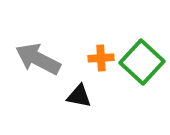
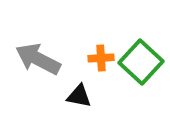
green square: moved 1 px left
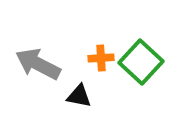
gray arrow: moved 5 px down
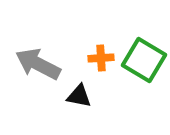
green square: moved 3 px right, 2 px up; rotated 12 degrees counterclockwise
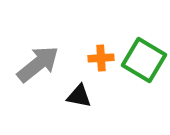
gray arrow: rotated 114 degrees clockwise
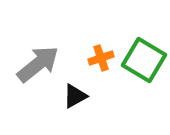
orange cross: rotated 15 degrees counterclockwise
black triangle: moved 4 px left; rotated 40 degrees counterclockwise
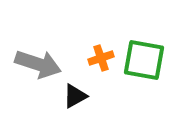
green square: rotated 21 degrees counterclockwise
gray arrow: rotated 57 degrees clockwise
